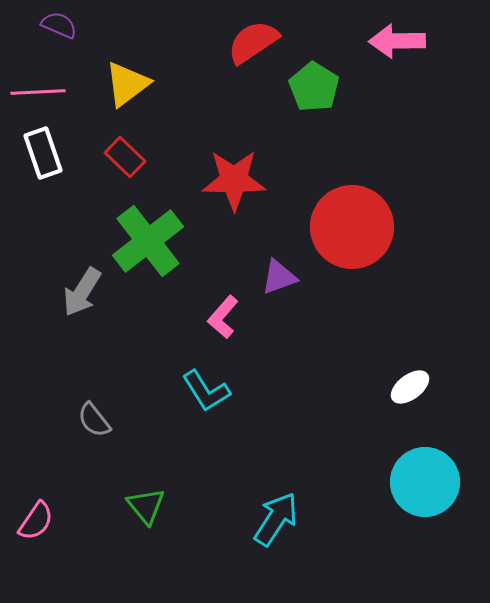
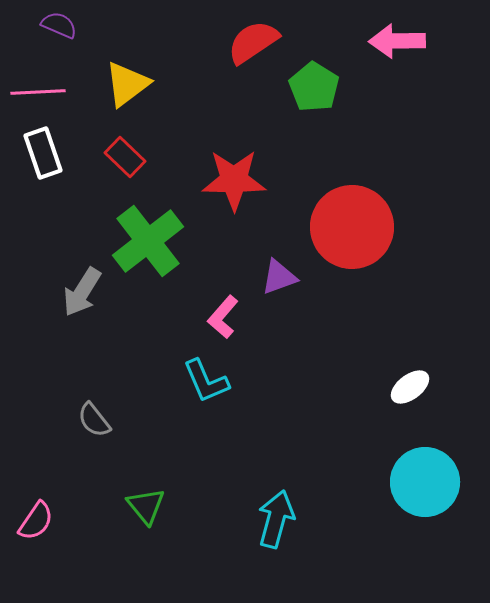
cyan L-shape: moved 10 px up; rotated 9 degrees clockwise
cyan arrow: rotated 18 degrees counterclockwise
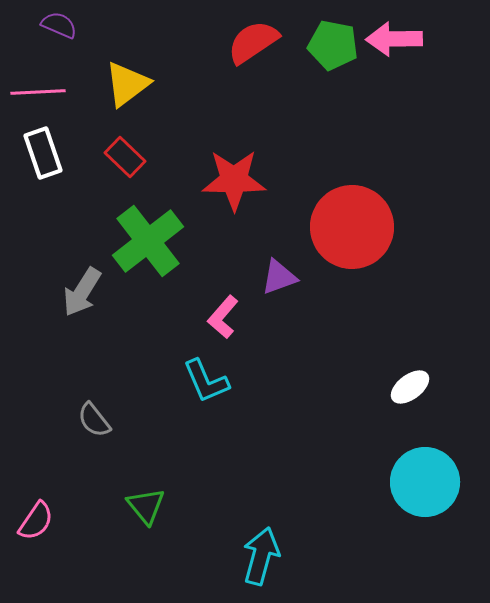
pink arrow: moved 3 px left, 2 px up
green pentagon: moved 19 px right, 42 px up; rotated 21 degrees counterclockwise
cyan arrow: moved 15 px left, 37 px down
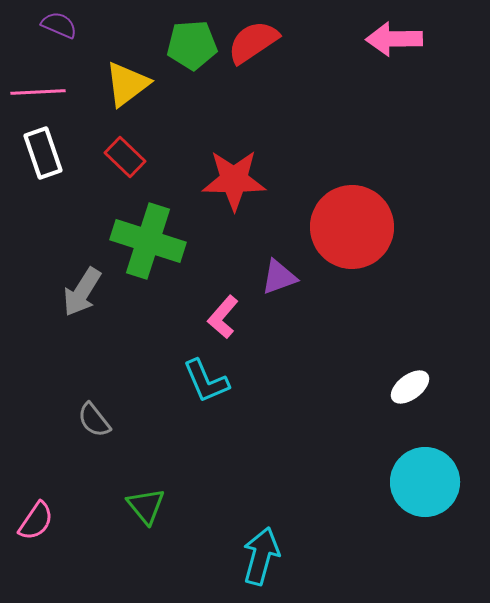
green pentagon: moved 141 px left; rotated 15 degrees counterclockwise
green cross: rotated 34 degrees counterclockwise
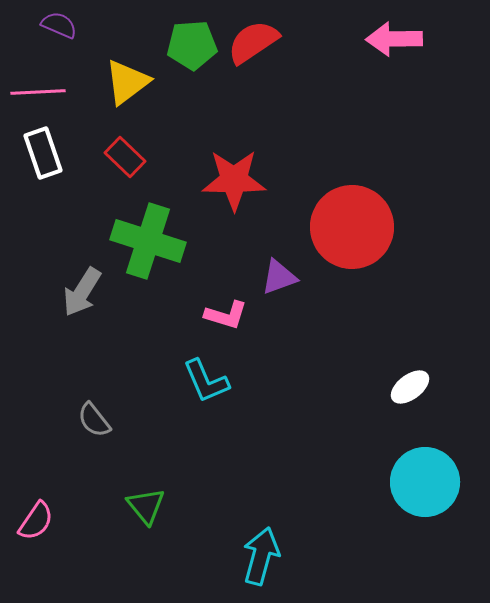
yellow triangle: moved 2 px up
pink L-shape: moved 3 px right, 2 px up; rotated 114 degrees counterclockwise
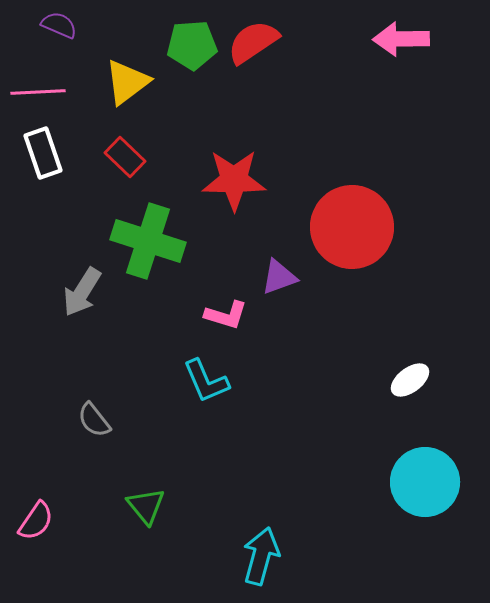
pink arrow: moved 7 px right
white ellipse: moved 7 px up
